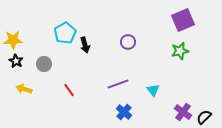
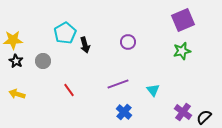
green star: moved 2 px right
gray circle: moved 1 px left, 3 px up
yellow arrow: moved 7 px left, 5 px down
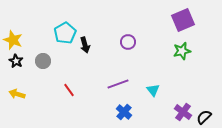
yellow star: rotated 24 degrees clockwise
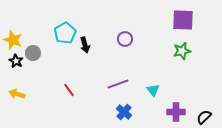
purple square: rotated 25 degrees clockwise
purple circle: moved 3 px left, 3 px up
gray circle: moved 10 px left, 8 px up
purple cross: moved 7 px left; rotated 36 degrees counterclockwise
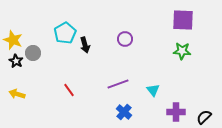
green star: rotated 18 degrees clockwise
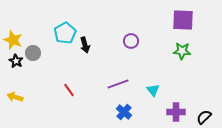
purple circle: moved 6 px right, 2 px down
yellow arrow: moved 2 px left, 3 px down
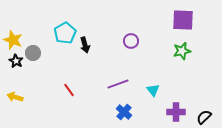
green star: rotated 18 degrees counterclockwise
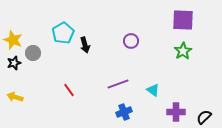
cyan pentagon: moved 2 px left
green star: moved 1 px right; rotated 18 degrees counterclockwise
black star: moved 2 px left, 2 px down; rotated 24 degrees clockwise
cyan triangle: rotated 16 degrees counterclockwise
blue cross: rotated 28 degrees clockwise
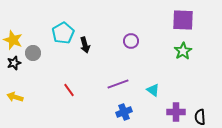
black semicircle: moved 4 px left; rotated 49 degrees counterclockwise
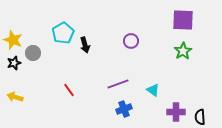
blue cross: moved 3 px up
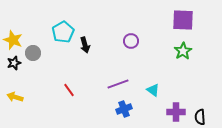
cyan pentagon: moved 1 px up
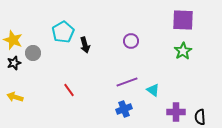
purple line: moved 9 px right, 2 px up
